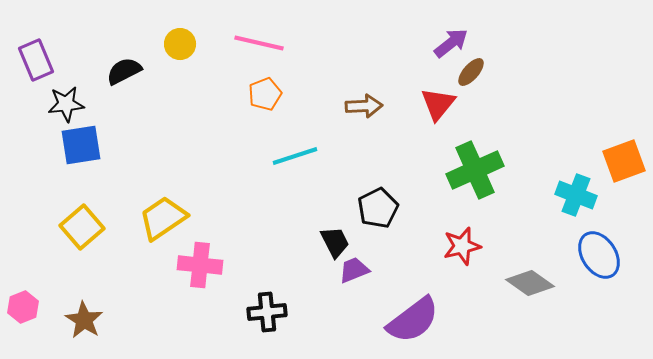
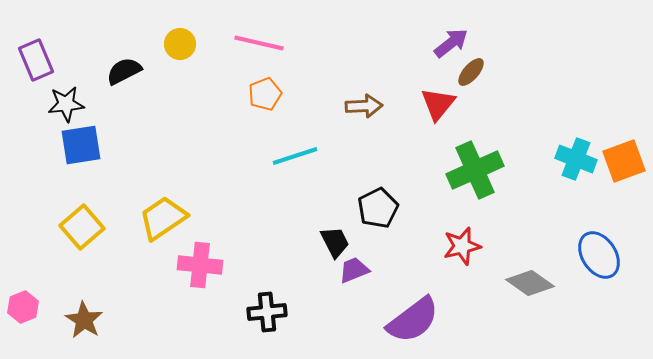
cyan cross: moved 36 px up
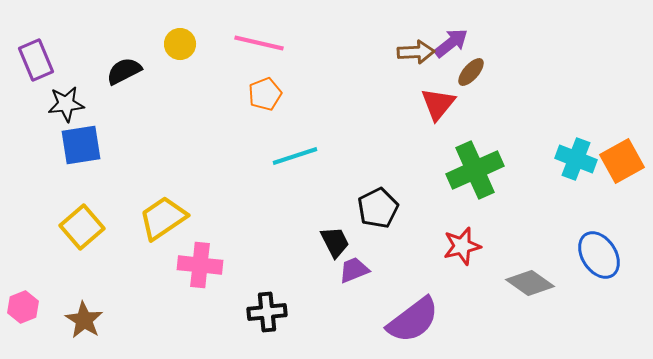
brown arrow: moved 52 px right, 54 px up
orange square: moved 2 px left; rotated 9 degrees counterclockwise
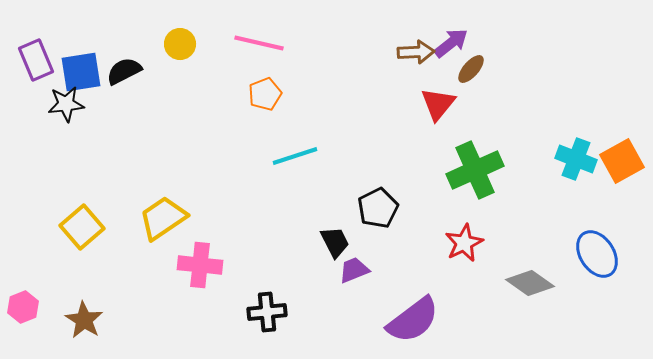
brown ellipse: moved 3 px up
blue square: moved 73 px up
red star: moved 2 px right, 3 px up; rotated 12 degrees counterclockwise
blue ellipse: moved 2 px left, 1 px up
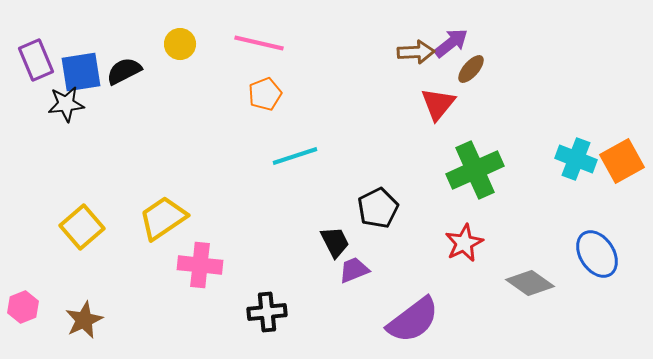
brown star: rotated 15 degrees clockwise
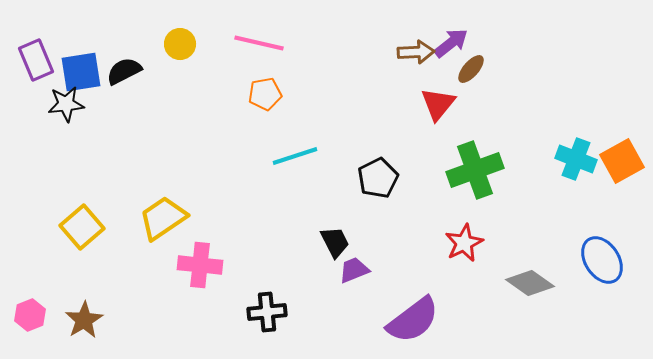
orange pentagon: rotated 12 degrees clockwise
green cross: rotated 4 degrees clockwise
black pentagon: moved 30 px up
blue ellipse: moved 5 px right, 6 px down
pink hexagon: moved 7 px right, 8 px down
brown star: rotated 6 degrees counterclockwise
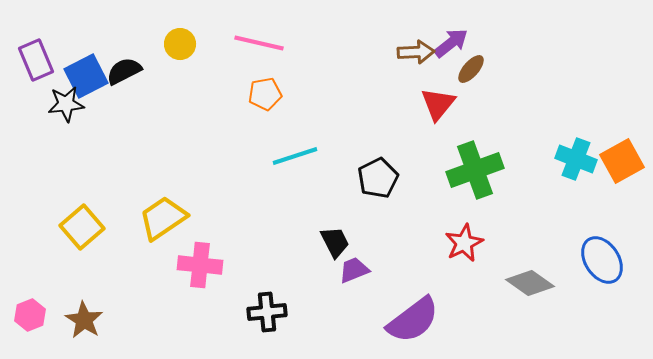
blue square: moved 5 px right, 4 px down; rotated 18 degrees counterclockwise
brown star: rotated 9 degrees counterclockwise
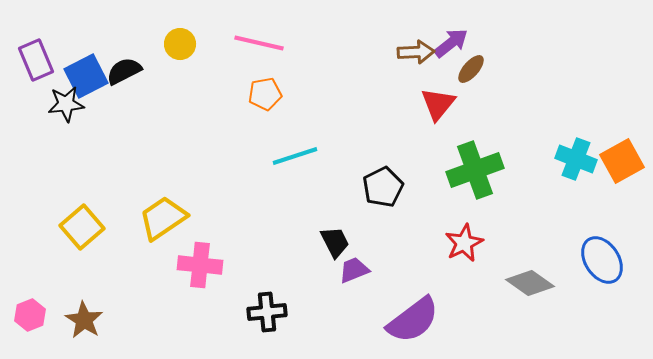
black pentagon: moved 5 px right, 9 px down
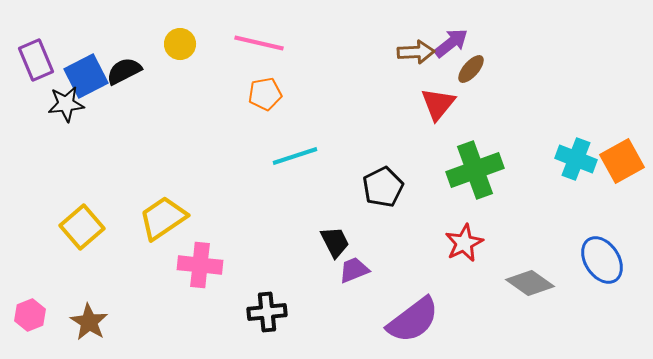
brown star: moved 5 px right, 2 px down
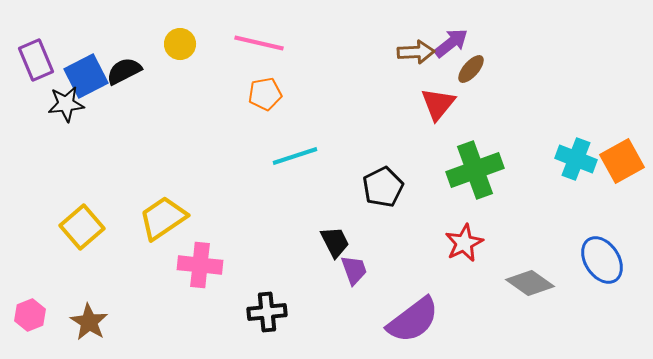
purple trapezoid: rotated 92 degrees clockwise
